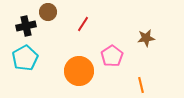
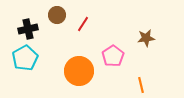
brown circle: moved 9 px right, 3 px down
black cross: moved 2 px right, 3 px down
pink pentagon: moved 1 px right
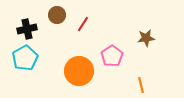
black cross: moved 1 px left
pink pentagon: moved 1 px left
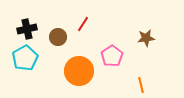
brown circle: moved 1 px right, 22 px down
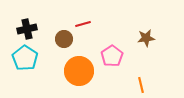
red line: rotated 42 degrees clockwise
brown circle: moved 6 px right, 2 px down
cyan pentagon: rotated 10 degrees counterclockwise
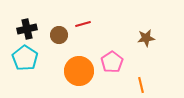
brown circle: moved 5 px left, 4 px up
pink pentagon: moved 6 px down
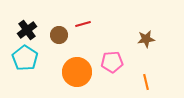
black cross: moved 1 px down; rotated 24 degrees counterclockwise
brown star: moved 1 px down
pink pentagon: rotated 30 degrees clockwise
orange circle: moved 2 px left, 1 px down
orange line: moved 5 px right, 3 px up
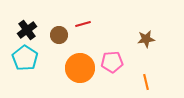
orange circle: moved 3 px right, 4 px up
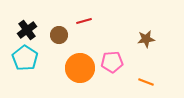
red line: moved 1 px right, 3 px up
orange line: rotated 56 degrees counterclockwise
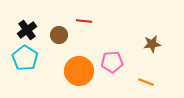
red line: rotated 21 degrees clockwise
brown star: moved 6 px right, 5 px down
orange circle: moved 1 px left, 3 px down
